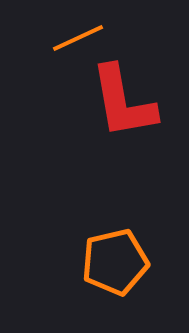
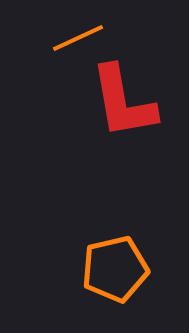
orange pentagon: moved 7 px down
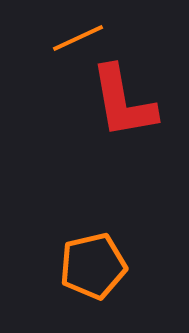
orange pentagon: moved 22 px left, 3 px up
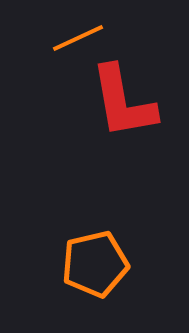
orange pentagon: moved 2 px right, 2 px up
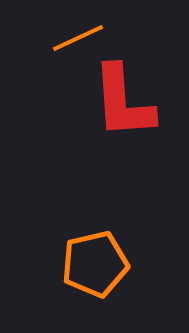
red L-shape: rotated 6 degrees clockwise
